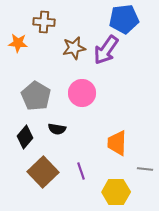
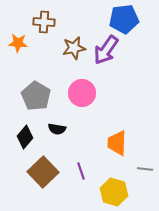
yellow hexagon: moved 2 px left; rotated 16 degrees clockwise
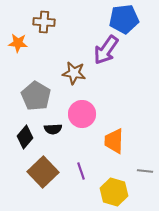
brown star: moved 25 px down; rotated 20 degrees clockwise
pink circle: moved 21 px down
black semicircle: moved 4 px left; rotated 12 degrees counterclockwise
orange trapezoid: moved 3 px left, 2 px up
gray line: moved 2 px down
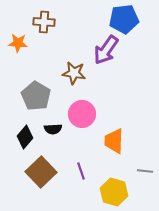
brown square: moved 2 px left
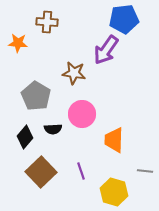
brown cross: moved 3 px right
orange trapezoid: moved 1 px up
